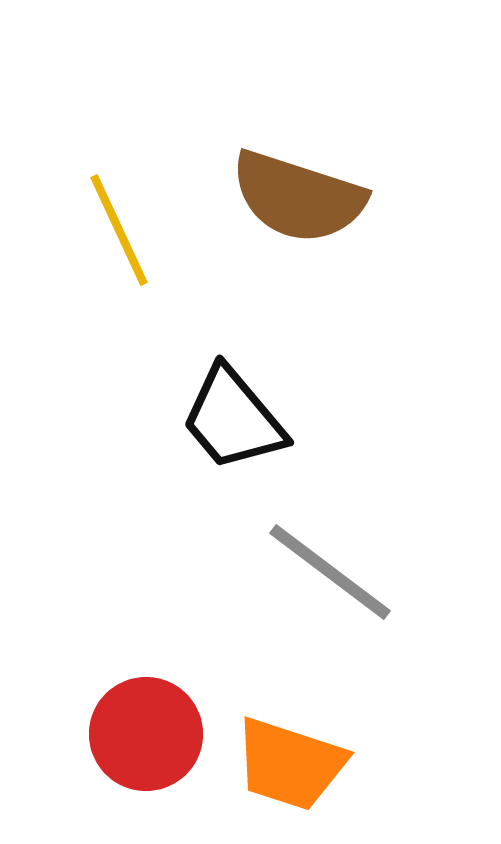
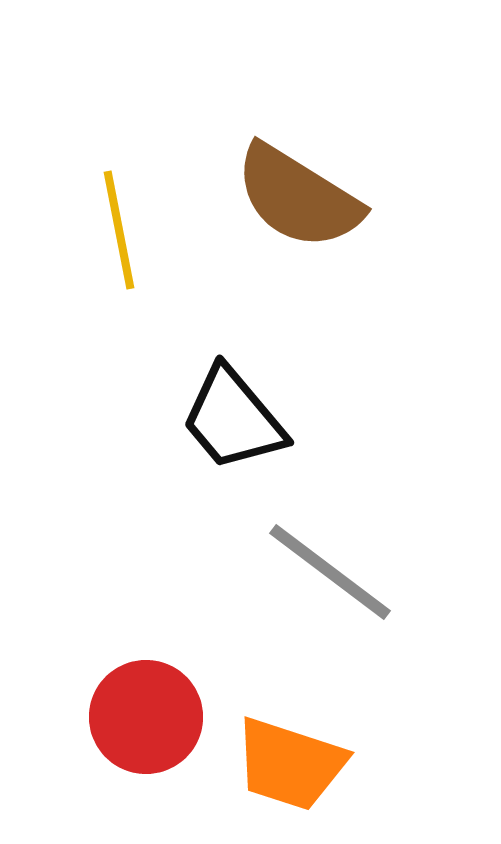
brown semicircle: rotated 14 degrees clockwise
yellow line: rotated 14 degrees clockwise
red circle: moved 17 px up
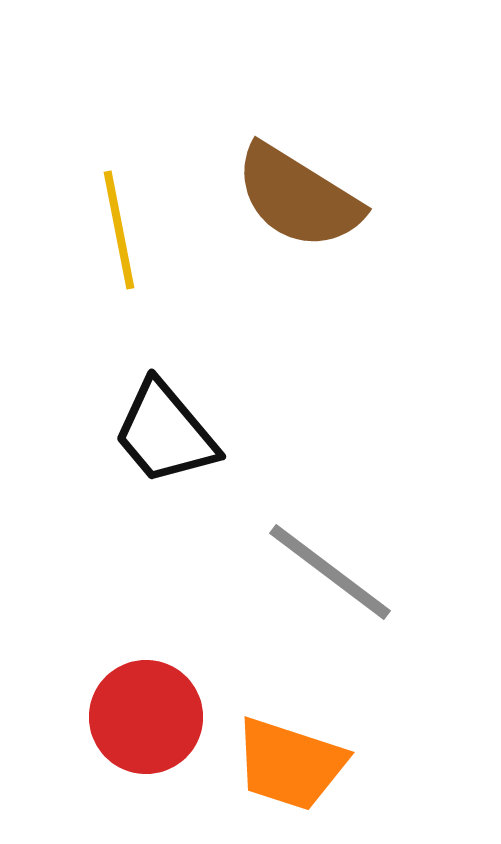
black trapezoid: moved 68 px left, 14 px down
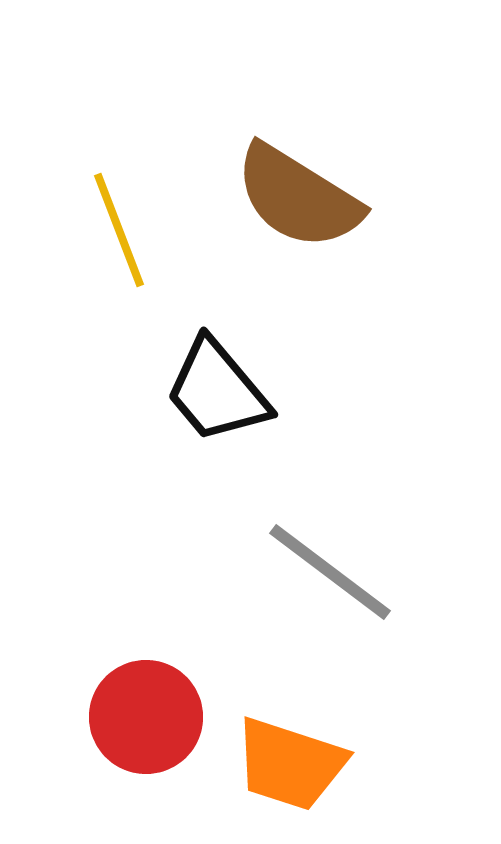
yellow line: rotated 10 degrees counterclockwise
black trapezoid: moved 52 px right, 42 px up
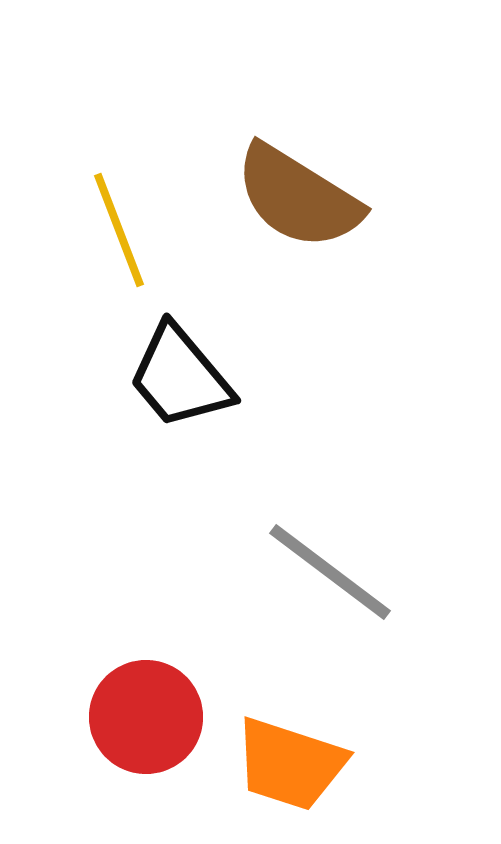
black trapezoid: moved 37 px left, 14 px up
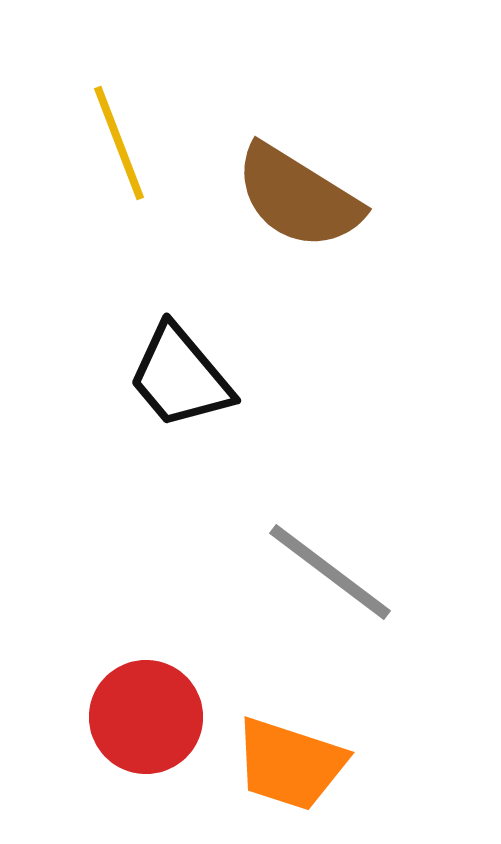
yellow line: moved 87 px up
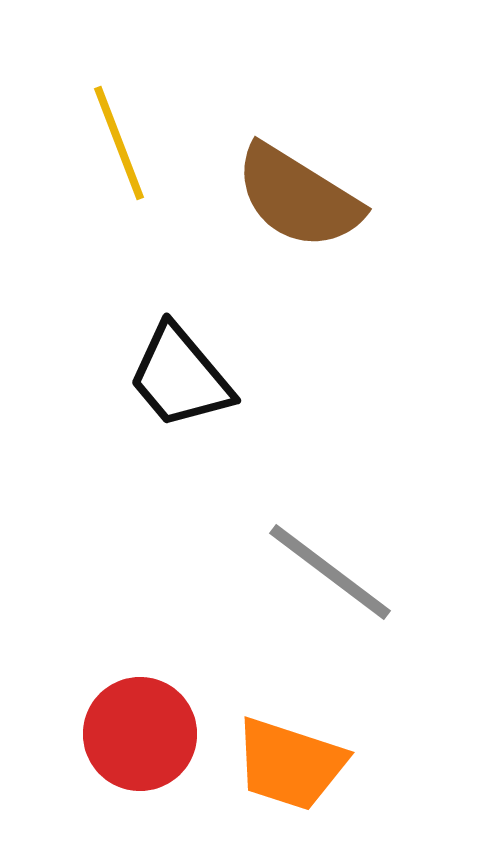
red circle: moved 6 px left, 17 px down
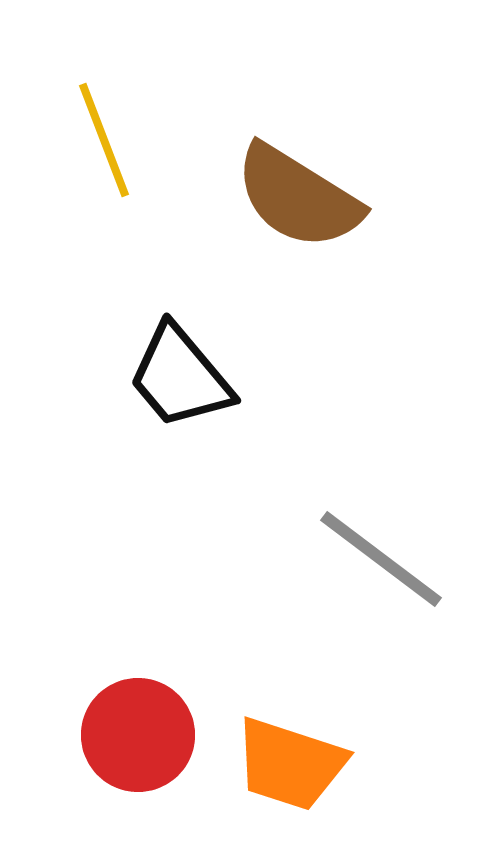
yellow line: moved 15 px left, 3 px up
gray line: moved 51 px right, 13 px up
red circle: moved 2 px left, 1 px down
